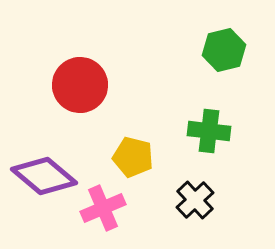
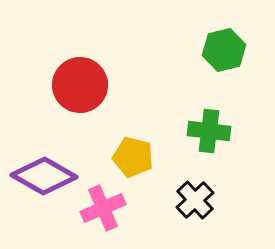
purple diamond: rotated 10 degrees counterclockwise
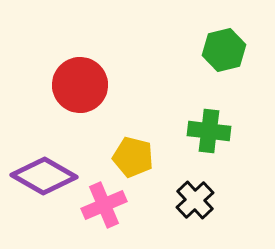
pink cross: moved 1 px right, 3 px up
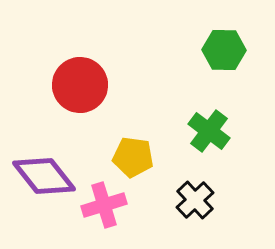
green hexagon: rotated 15 degrees clockwise
green cross: rotated 30 degrees clockwise
yellow pentagon: rotated 6 degrees counterclockwise
purple diamond: rotated 22 degrees clockwise
pink cross: rotated 6 degrees clockwise
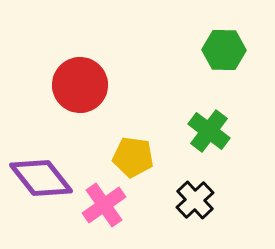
purple diamond: moved 3 px left, 2 px down
pink cross: rotated 18 degrees counterclockwise
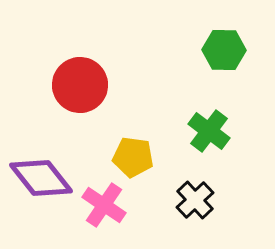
pink cross: rotated 21 degrees counterclockwise
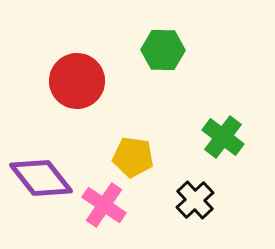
green hexagon: moved 61 px left
red circle: moved 3 px left, 4 px up
green cross: moved 14 px right, 6 px down
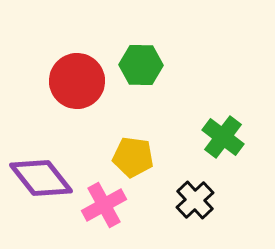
green hexagon: moved 22 px left, 15 px down
pink cross: rotated 27 degrees clockwise
